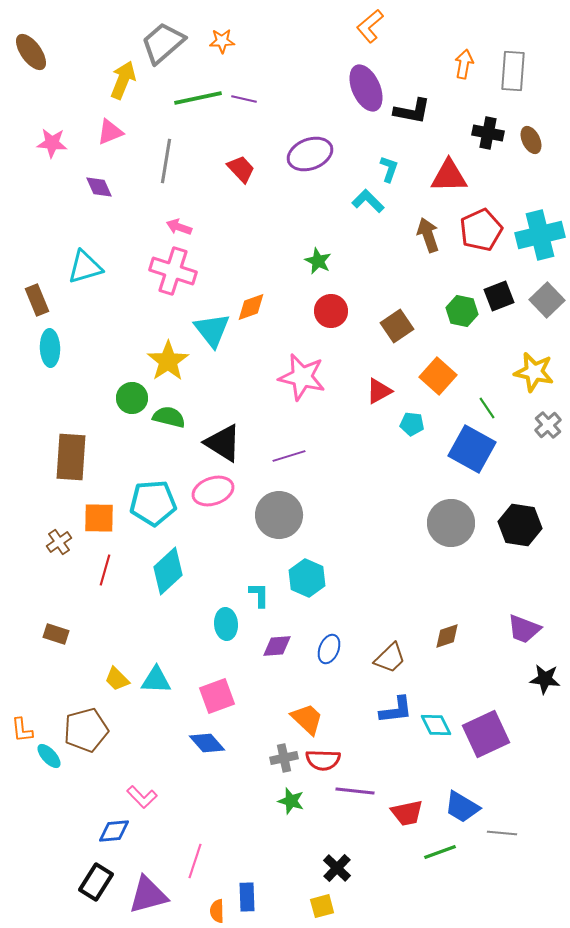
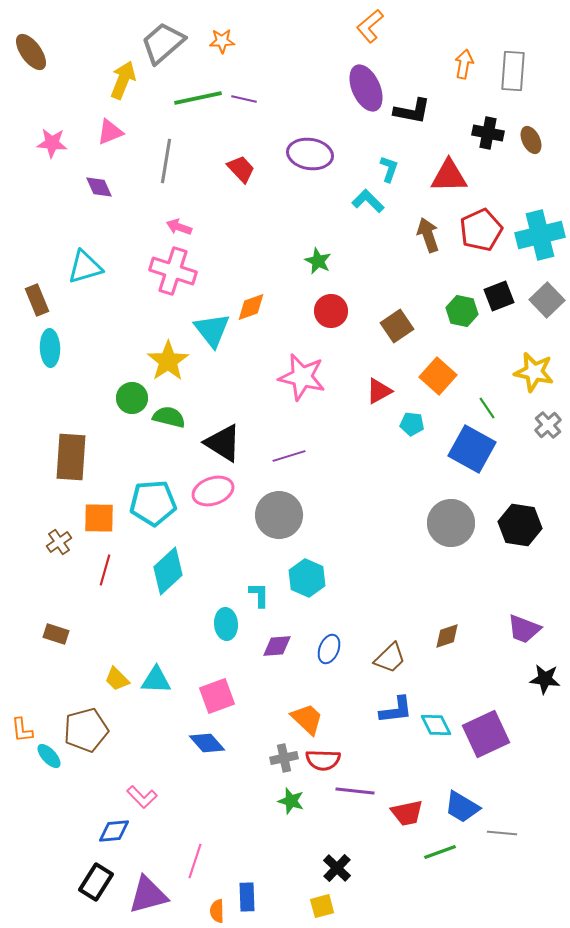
purple ellipse at (310, 154): rotated 30 degrees clockwise
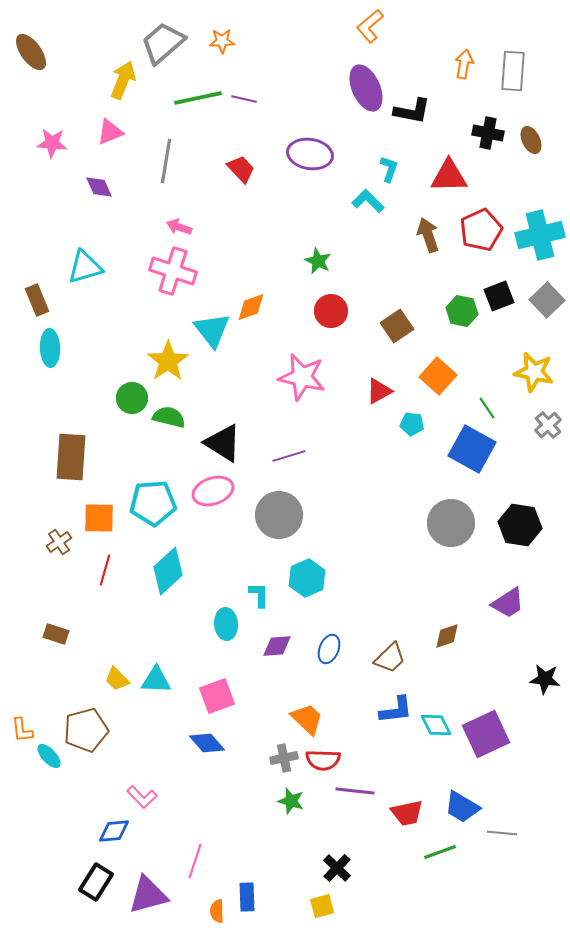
cyan hexagon at (307, 578): rotated 12 degrees clockwise
purple trapezoid at (524, 629): moved 16 px left, 26 px up; rotated 54 degrees counterclockwise
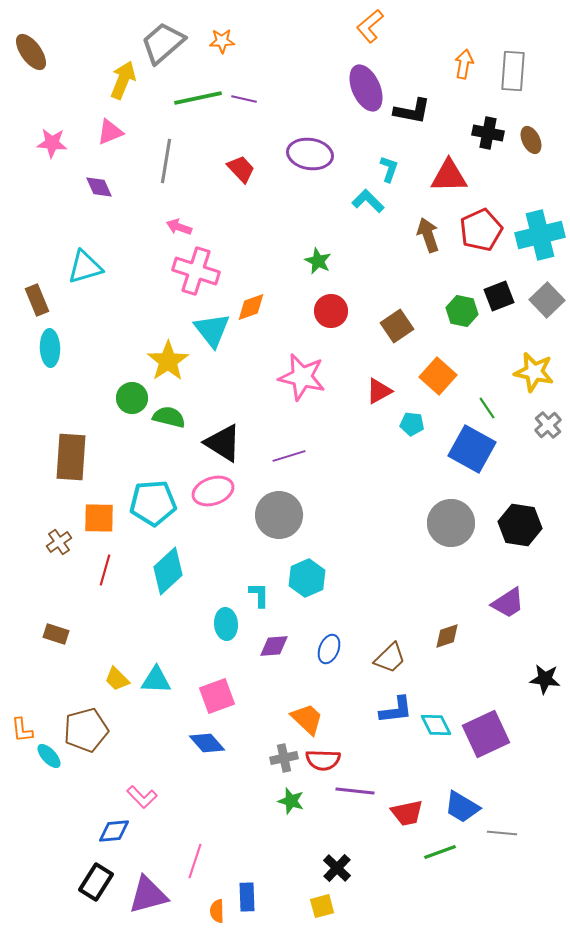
pink cross at (173, 271): moved 23 px right
purple diamond at (277, 646): moved 3 px left
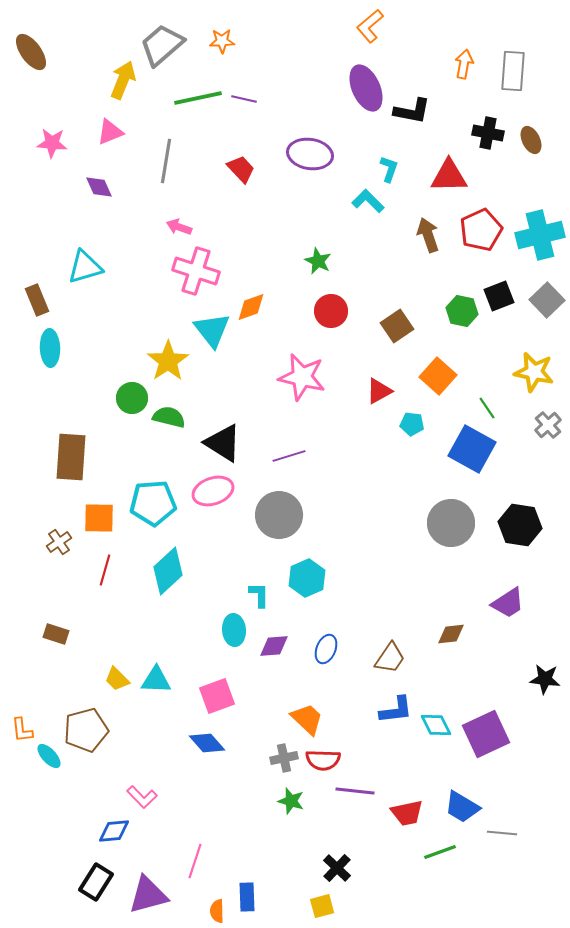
gray trapezoid at (163, 43): moved 1 px left, 2 px down
cyan ellipse at (226, 624): moved 8 px right, 6 px down
brown diamond at (447, 636): moved 4 px right, 2 px up; rotated 12 degrees clockwise
blue ellipse at (329, 649): moved 3 px left
brown trapezoid at (390, 658): rotated 12 degrees counterclockwise
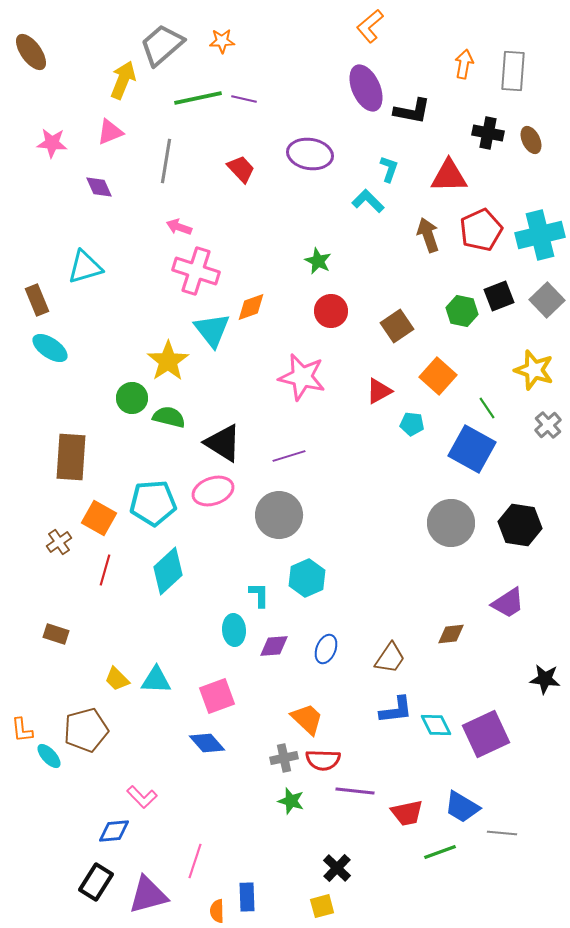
cyan ellipse at (50, 348): rotated 54 degrees counterclockwise
yellow star at (534, 372): moved 2 px up; rotated 6 degrees clockwise
orange square at (99, 518): rotated 28 degrees clockwise
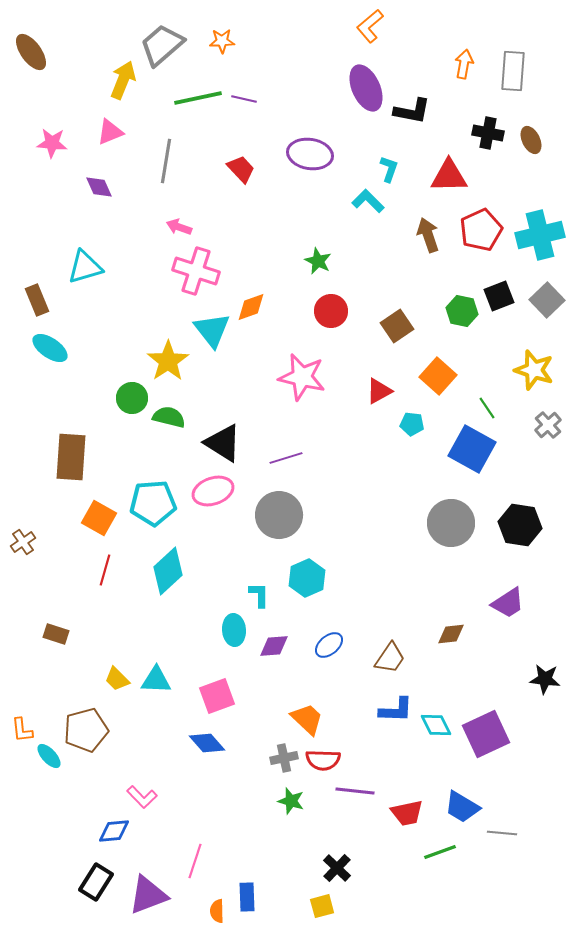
purple line at (289, 456): moved 3 px left, 2 px down
brown cross at (59, 542): moved 36 px left
blue ellipse at (326, 649): moved 3 px right, 4 px up; rotated 28 degrees clockwise
blue L-shape at (396, 710): rotated 9 degrees clockwise
purple triangle at (148, 895): rotated 6 degrees counterclockwise
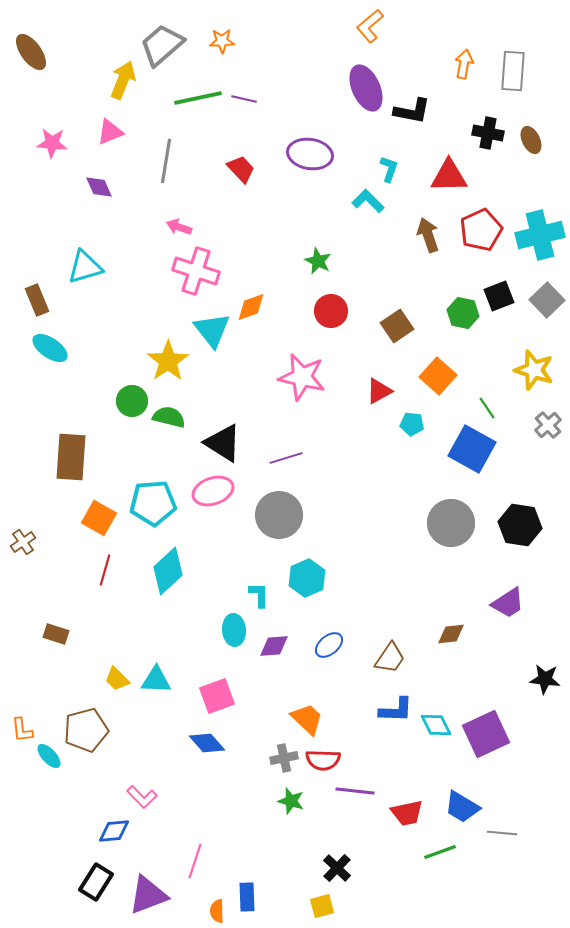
green hexagon at (462, 311): moved 1 px right, 2 px down
green circle at (132, 398): moved 3 px down
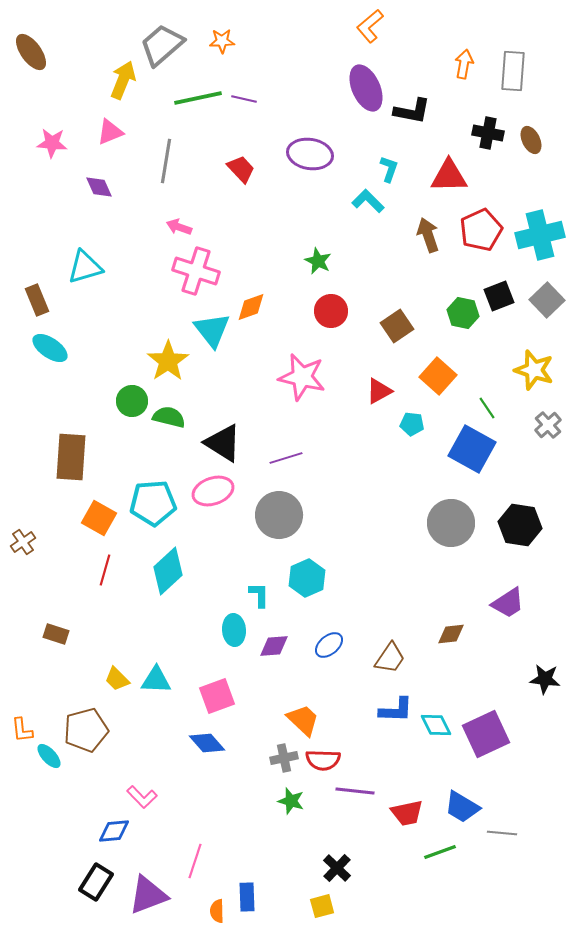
orange trapezoid at (307, 719): moved 4 px left, 1 px down
